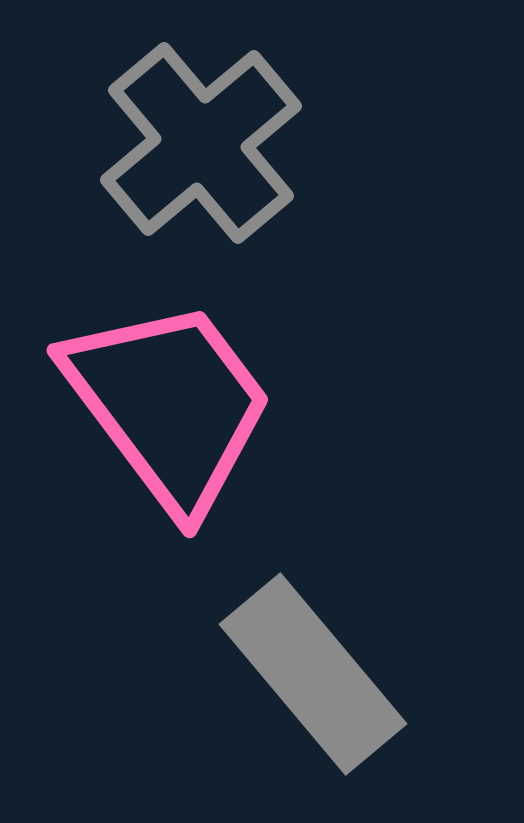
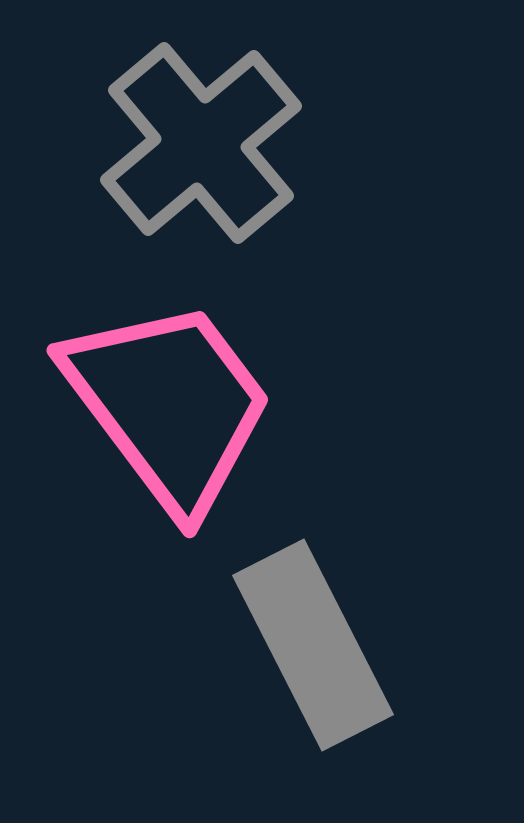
gray rectangle: moved 29 px up; rotated 13 degrees clockwise
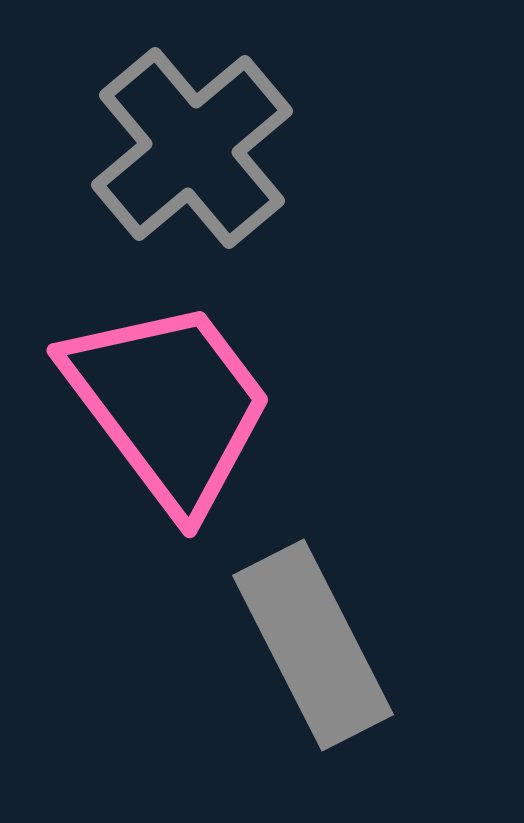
gray cross: moved 9 px left, 5 px down
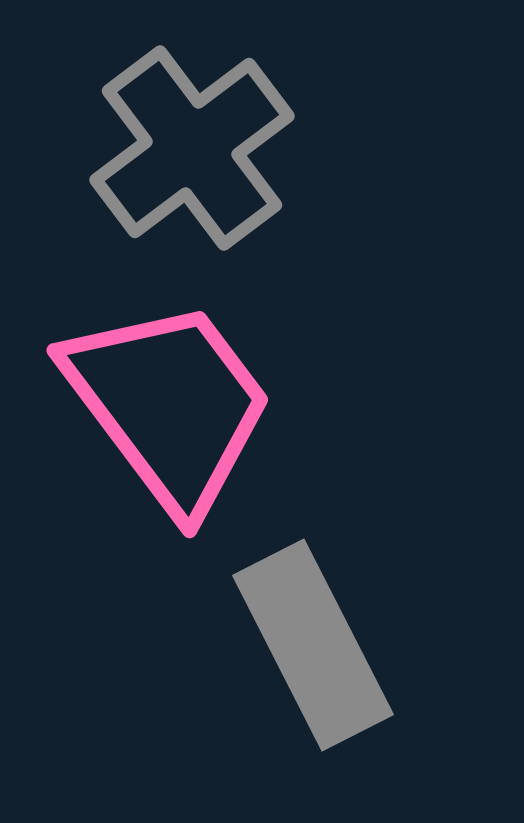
gray cross: rotated 3 degrees clockwise
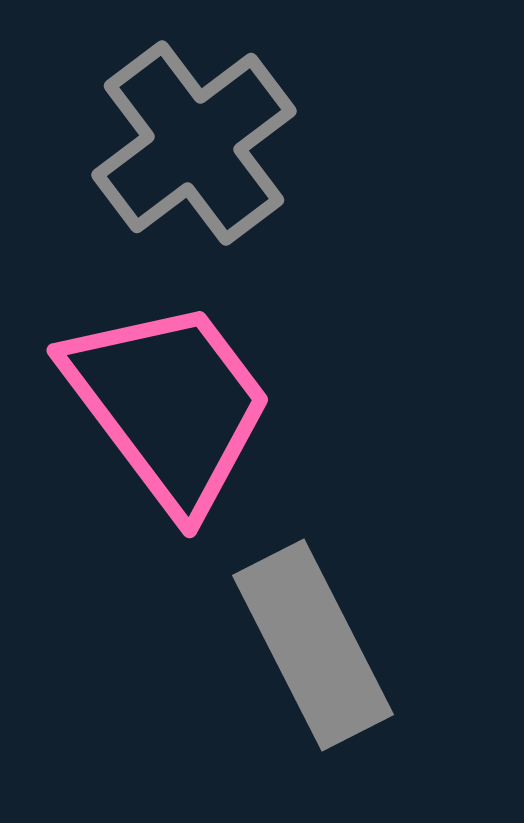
gray cross: moved 2 px right, 5 px up
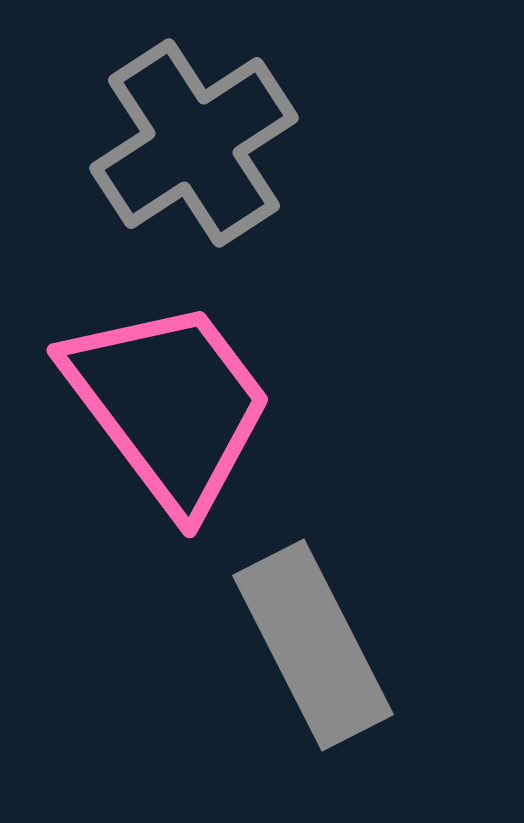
gray cross: rotated 4 degrees clockwise
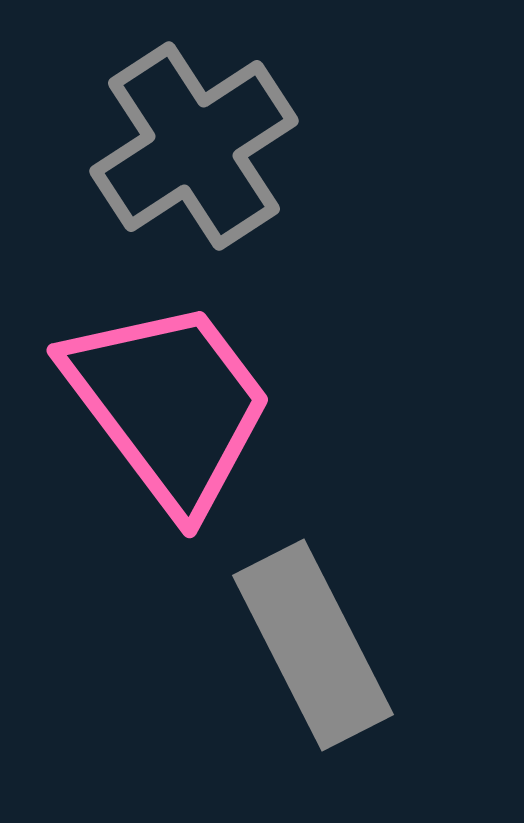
gray cross: moved 3 px down
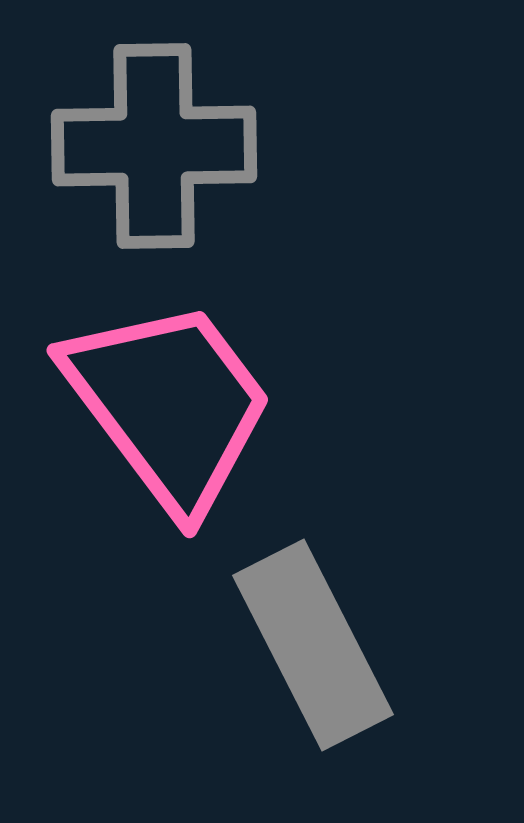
gray cross: moved 40 px left; rotated 32 degrees clockwise
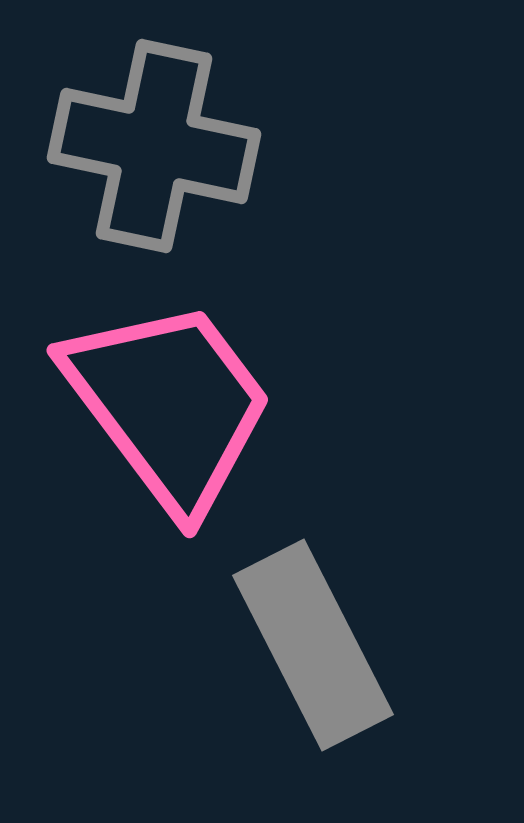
gray cross: rotated 13 degrees clockwise
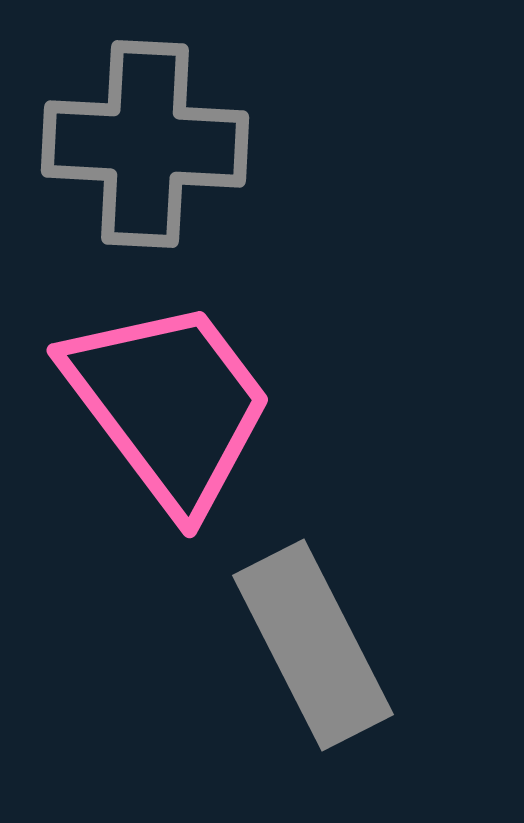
gray cross: moved 9 px left, 2 px up; rotated 9 degrees counterclockwise
